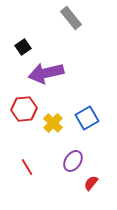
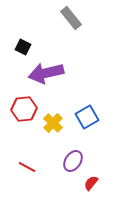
black square: rotated 28 degrees counterclockwise
blue square: moved 1 px up
red line: rotated 30 degrees counterclockwise
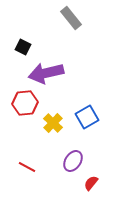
red hexagon: moved 1 px right, 6 px up
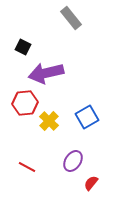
yellow cross: moved 4 px left, 2 px up
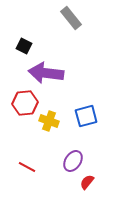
black square: moved 1 px right, 1 px up
purple arrow: rotated 20 degrees clockwise
blue square: moved 1 px left, 1 px up; rotated 15 degrees clockwise
yellow cross: rotated 24 degrees counterclockwise
red semicircle: moved 4 px left, 1 px up
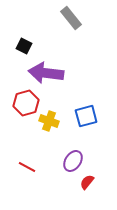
red hexagon: moved 1 px right; rotated 10 degrees counterclockwise
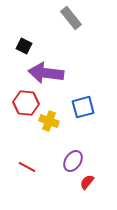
red hexagon: rotated 20 degrees clockwise
blue square: moved 3 px left, 9 px up
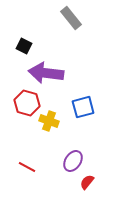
red hexagon: moved 1 px right; rotated 10 degrees clockwise
